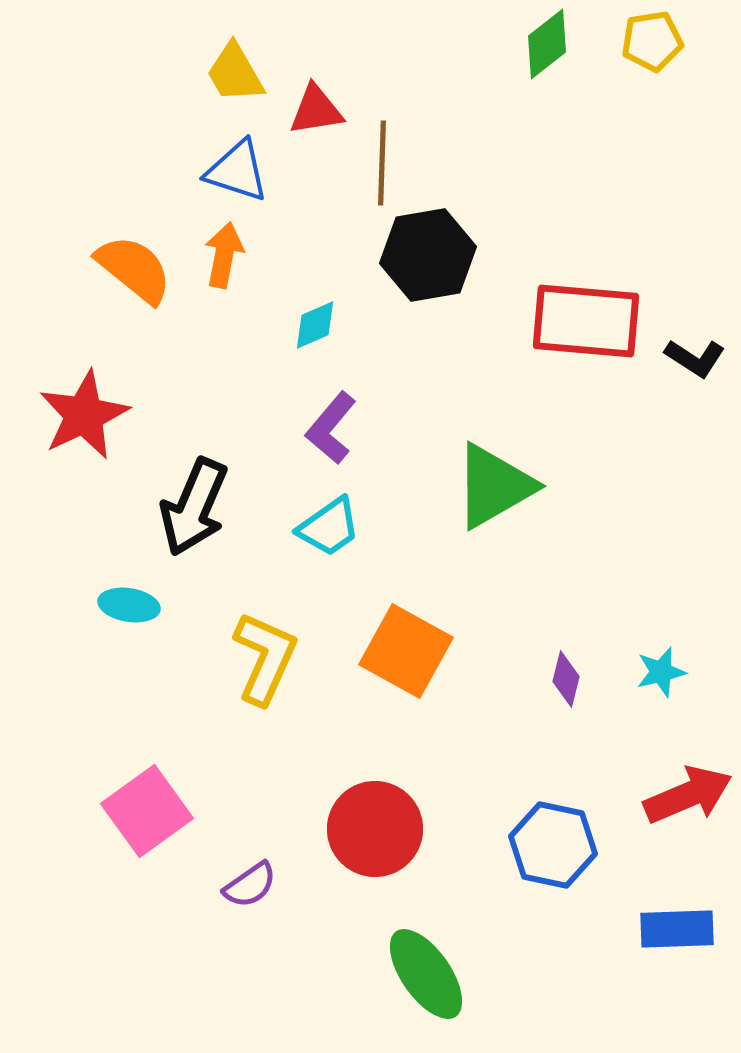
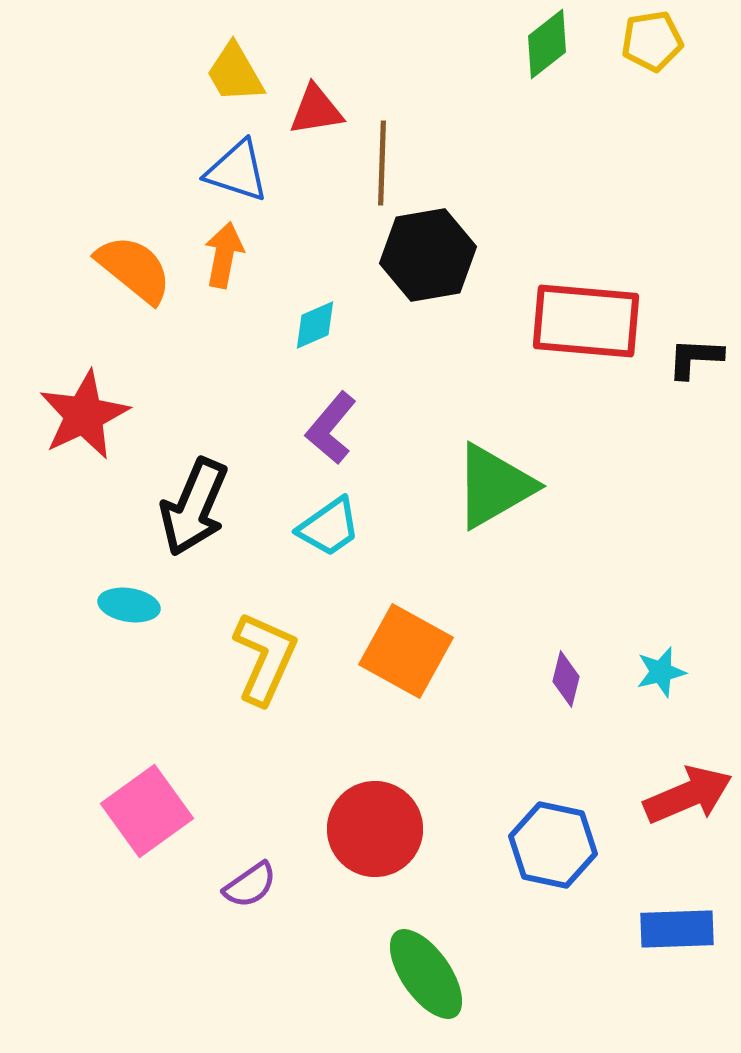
black L-shape: rotated 150 degrees clockwise
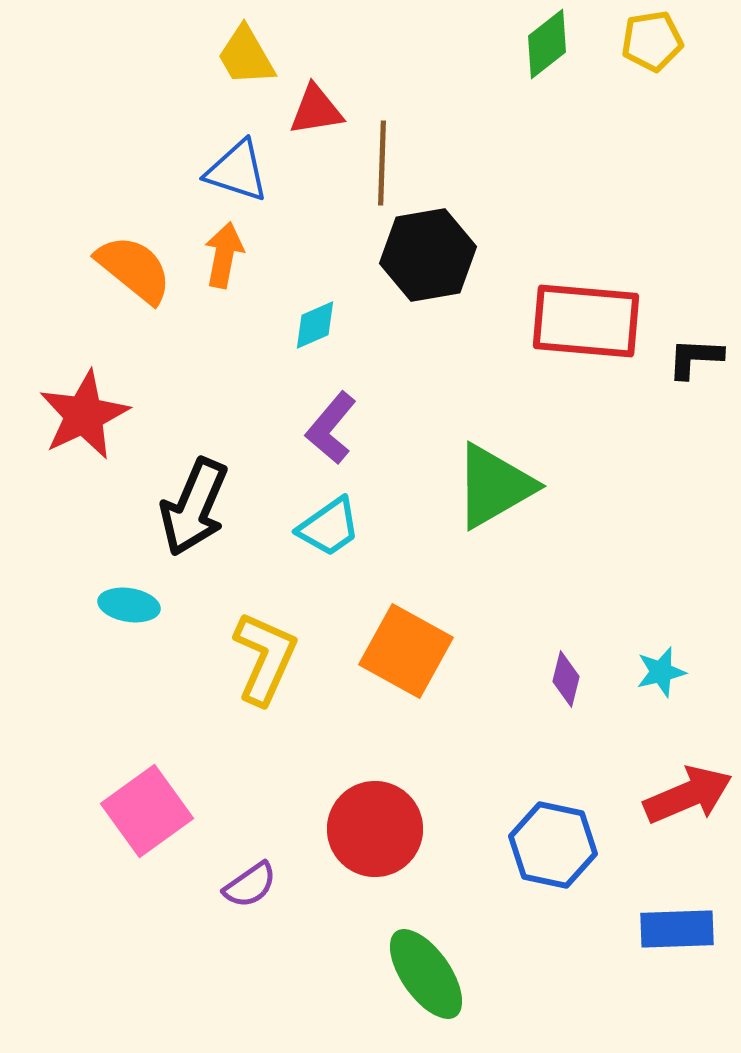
yellow trapezoid: moved 11 px right, 17 px up
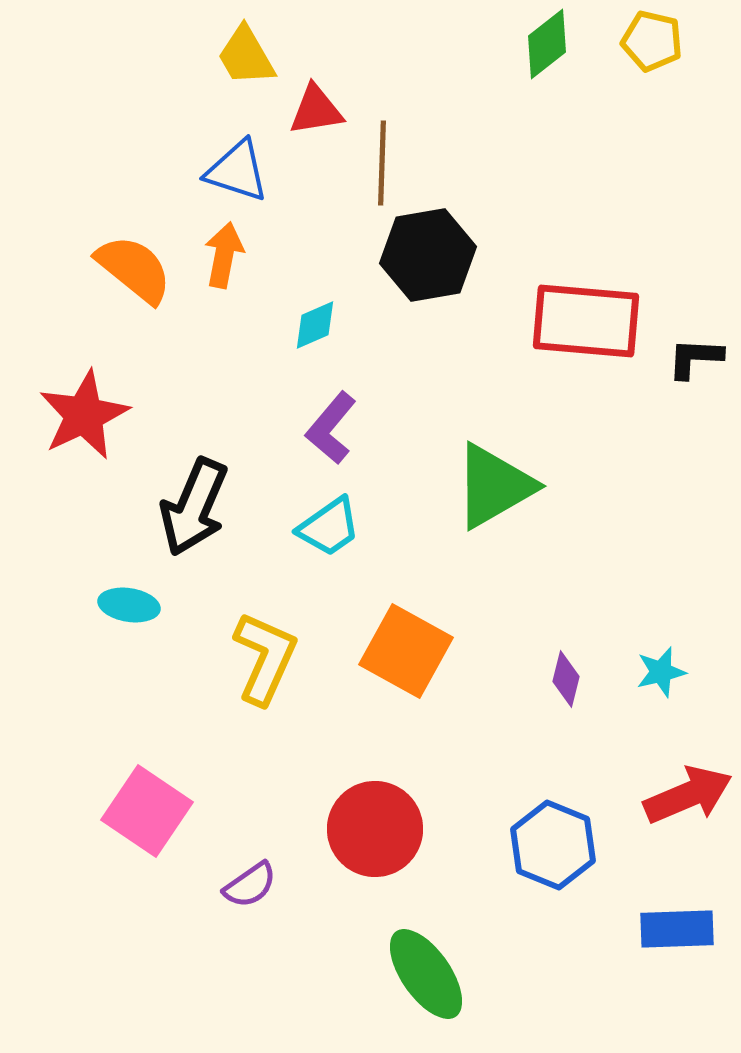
yellow pentagon: rotated 22 degrees clockwise
pink square: rotated 20 degrees counterclockwise
blue hexagon: rotated 10 degrees clockwise
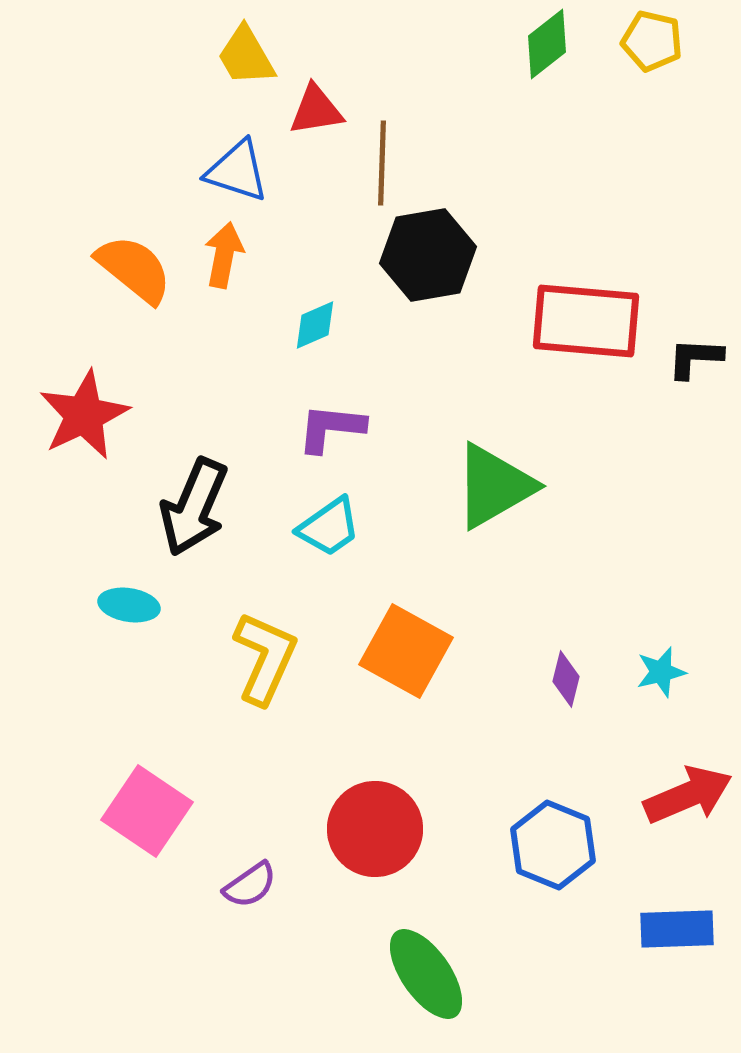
purple L-shape: rotated 56 degrees clockwise
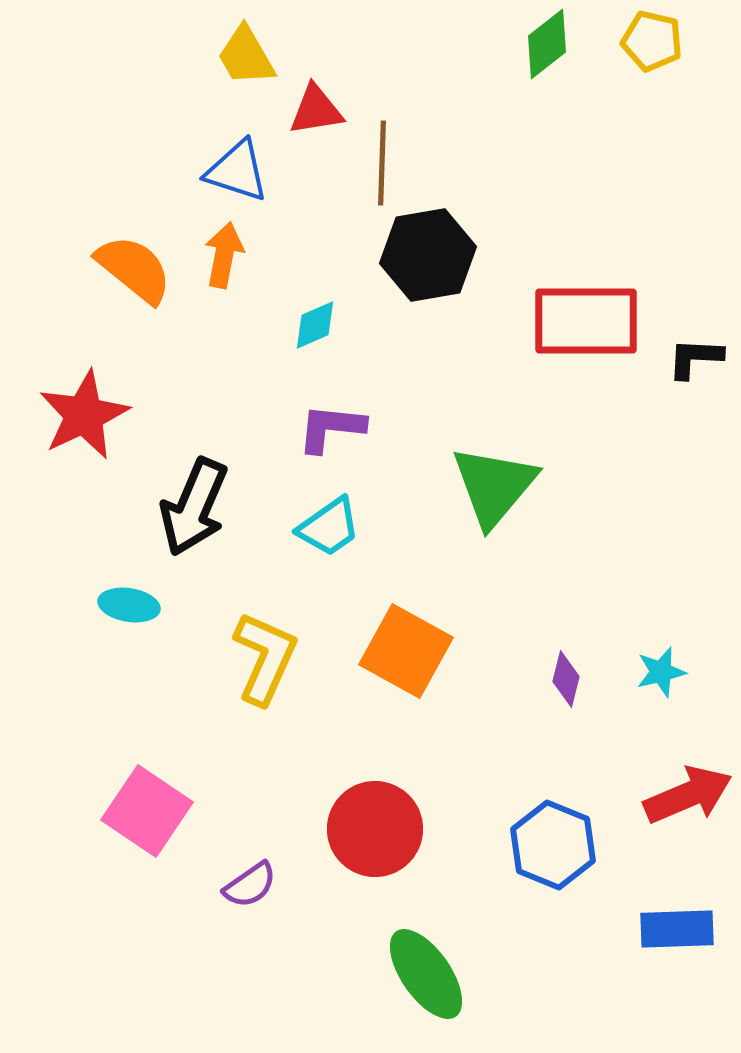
red rectangle: rotated 5 degrees counterclockwise
green triangle: rotated 20 degrees counterclockwise
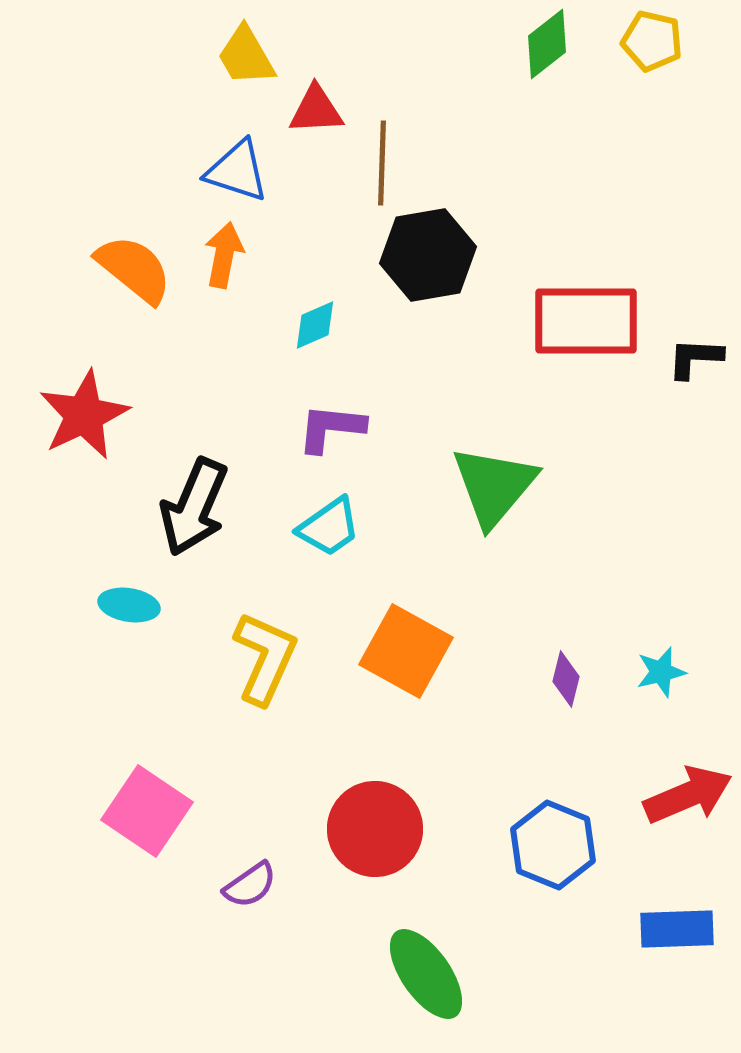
red triangle: rotated 6 degrees clockwise
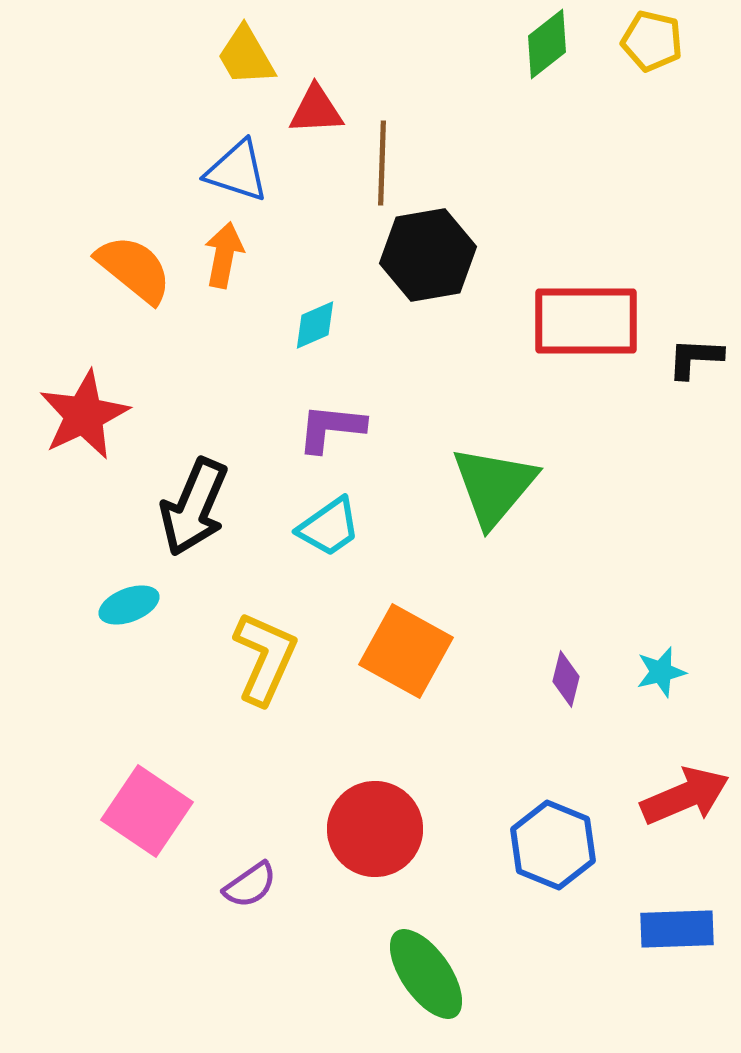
cyan ellipse: rotated 30 degrees counterclockwise
red arrow: moved 3 px left, 1 px down
